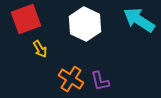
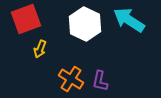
cyan arrow: moved 10 px left
yellow arrow: rotated 54 degrees clockwise
purple L-shape: rotated 25 degrees clockwise
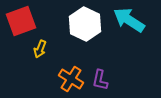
red square: moved 5 px left, 2 px down
purple L-shape: moved 1 px up
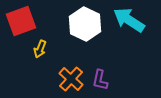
orange cross: rotated 10 degrees clockwise
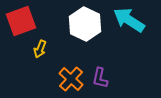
purple L-shape: moved 2 px up
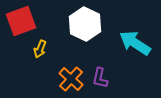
cyan arrow: moved 6 px right, 23 px down
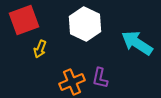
red square: moved 3 px right, 1 px up
cyan arrow: moved 2 px right
orange cross: moved 1 px right, 3 px down; rotated 25 degrees clockwise
